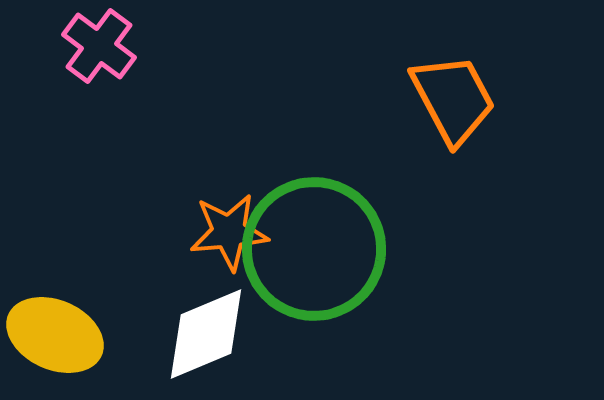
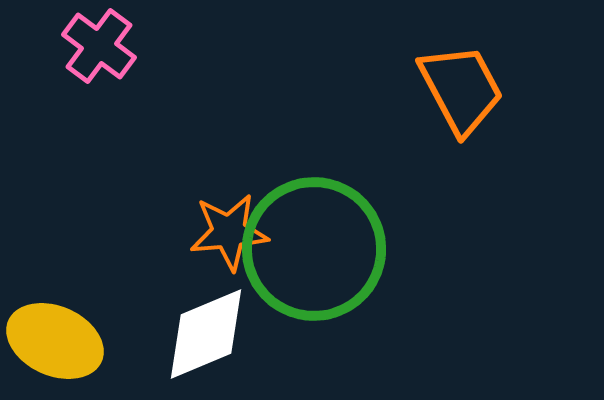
orange trapezoid: moved 8 px right, 10 px up
yellow ellipse: moved 6 px down
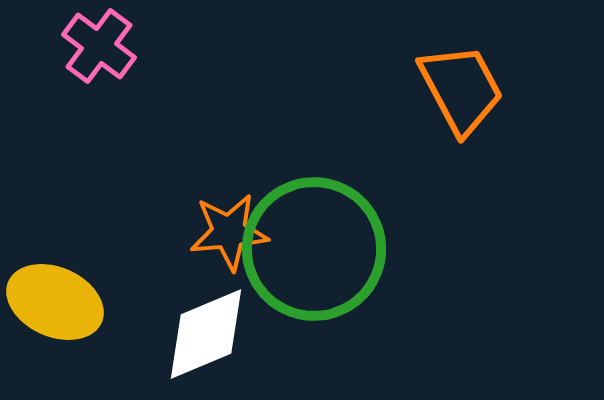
yellow ellipse: moved 39 px up
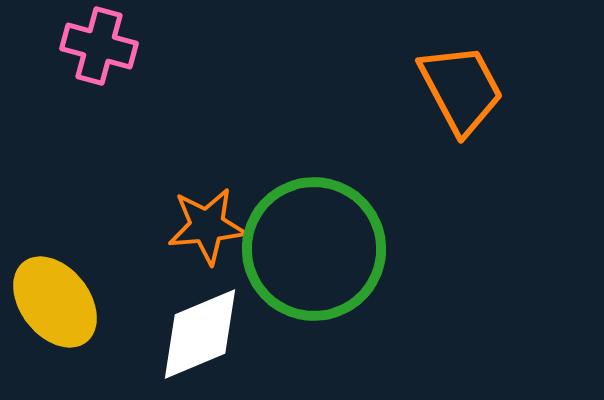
pink cross: rotated 22 degrees counterclockwise
orange star: moved 22 px left, 6 px up
yellow ellipse: rotated 28 degrees clockwise
white diamond: moved 6 px left
